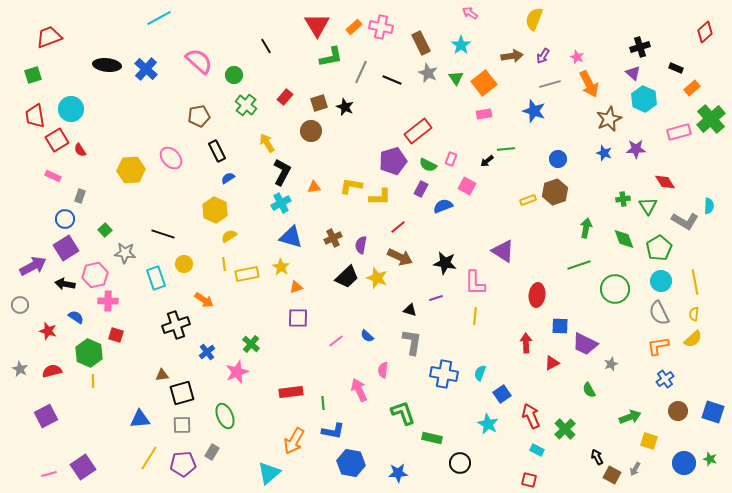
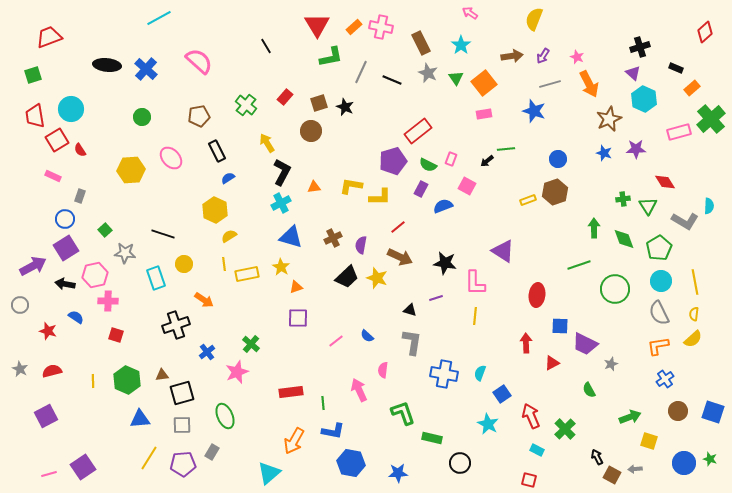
green circle at (234, 75): moved 92 px left, 42 px down
green arrow at (586, 228): moved 8 px right; rotated 12 degrees counterclockwise
green hexagon at (89, 353): moved 38 px right, 27 px down
gray arrow at (635, 469): rotated 56 degrees clockwise
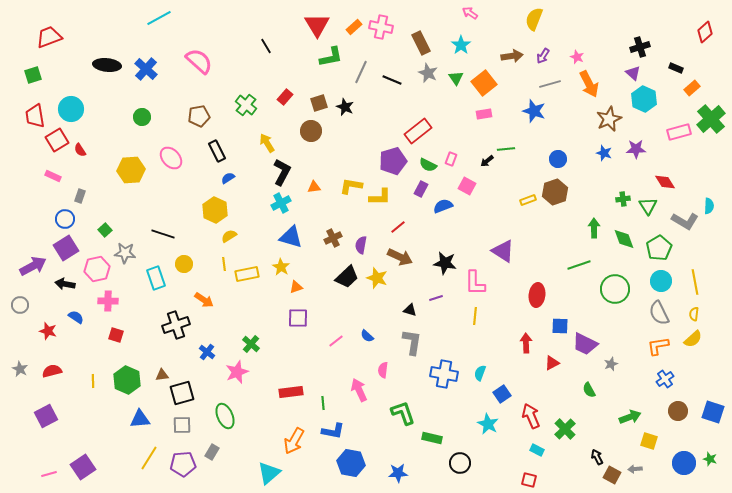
pink hexagon at (95, 275): moved 2 px right, 6 px up
blue cross at (207, 352): rotated 14 degrees counterclockwise
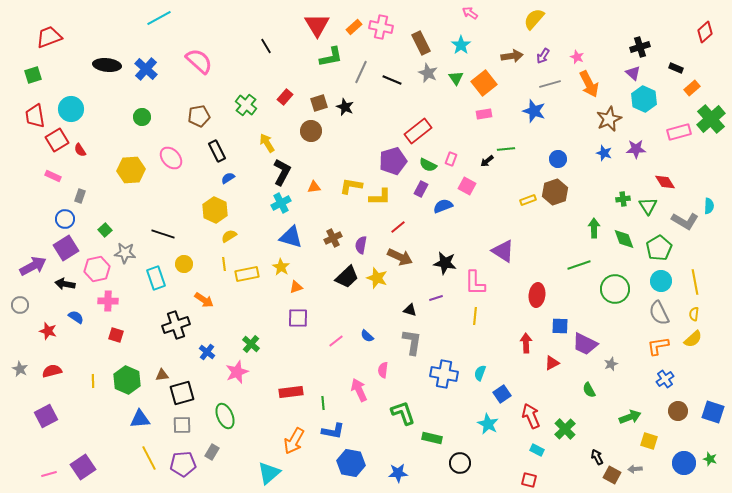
yellow semicircle at (534, 19): rotated 20 degrees clockwise
yellow line at (149, 458): rotated 60 degrees counterclockwise
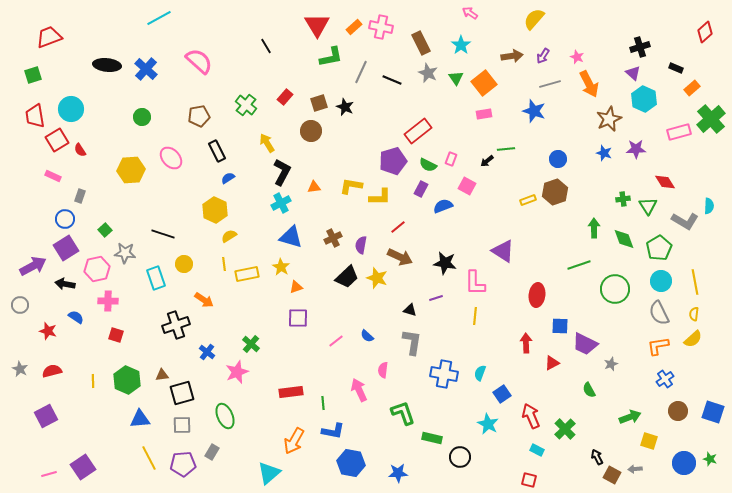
black circle at (460, 463): moved 6 px up
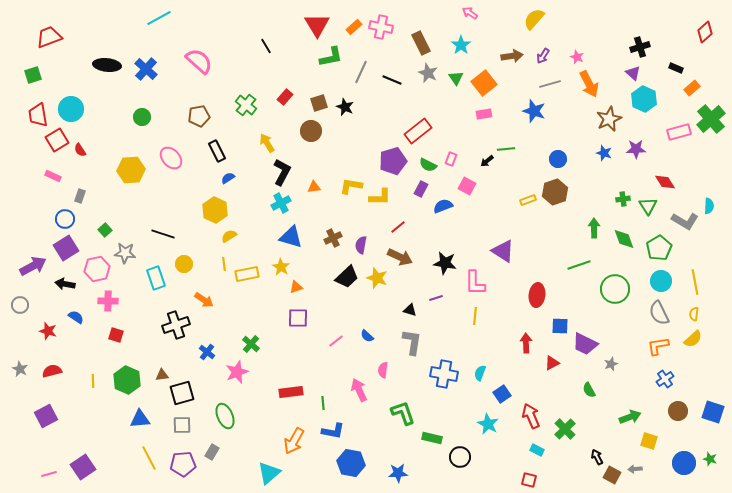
red trapezoid at (35, 116): moved 3 px right, 1 px up
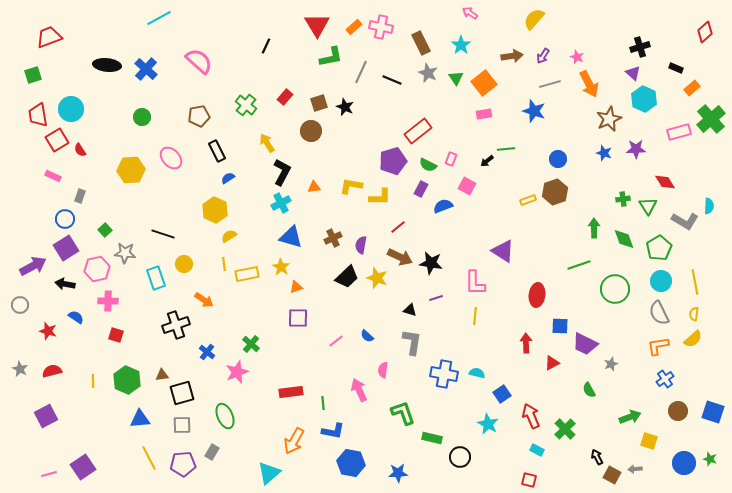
black line at (266, 46): rotated 56 degrees clockwise
black star at (445, 263): moved 14 px left
cyan semicircle at (480, 373): moved 3 px left; rotated 84 degrees clockwise
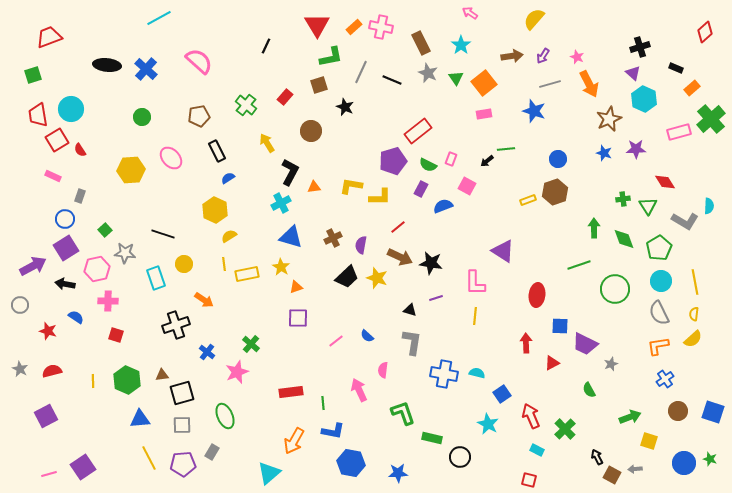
brown square at (319, 103): moved 18 px up
black L-shape at (282, 172): moved 8 px right
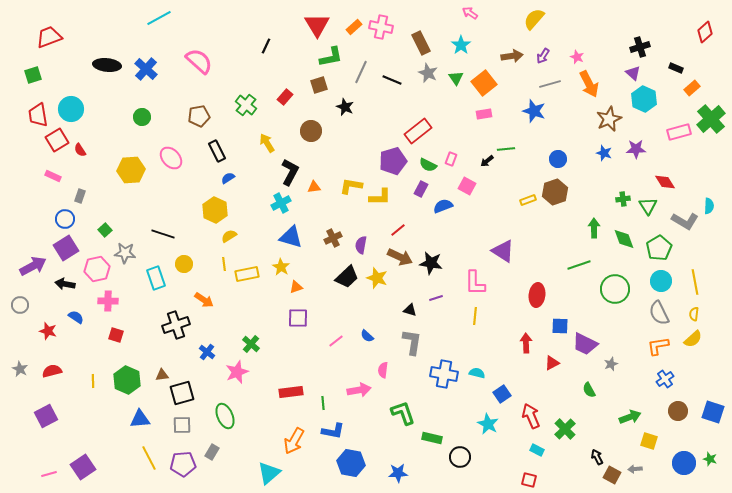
red line at (398, 227): moved 3 px down
pink arrow at (359, 390): rotated 105 degrees clockwise
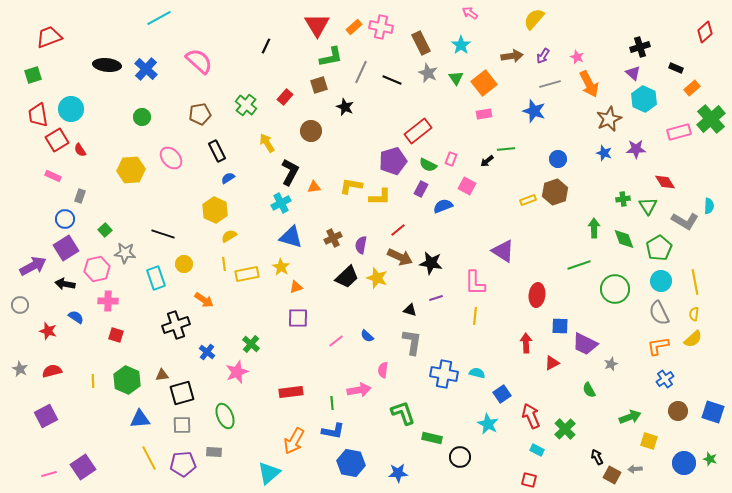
brown pentagon at (199, 116): moved 1 px right, 2 px up
green line at (323, 403): moved 9 px right
gray rectangle at (212, 452): moved 2 px right; rotated 63 degrees clockwise
